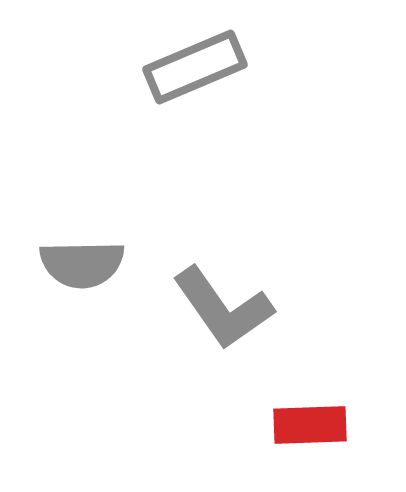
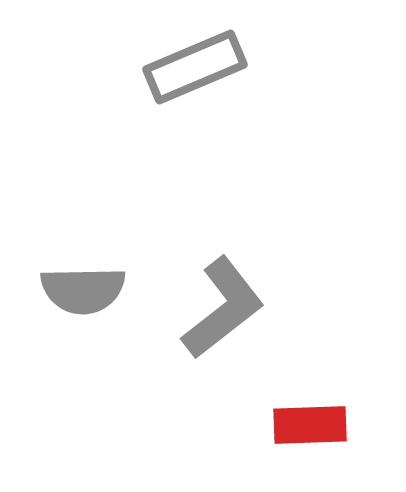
gray semicircle: moved 1 px right, 26 px down
gray L-shape: rotated 93 degrees counterclockwise
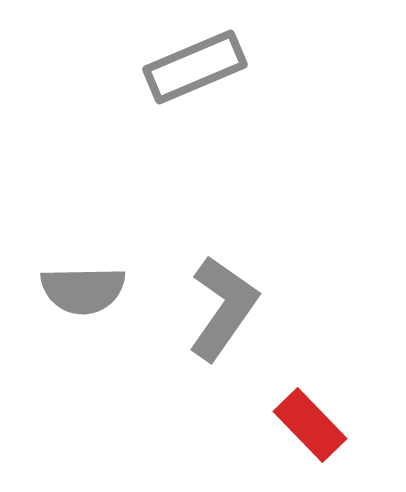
gray L-shape: rotated 17 degrees counterclockwise
red rectangle: rotated 48 degrees clockwise
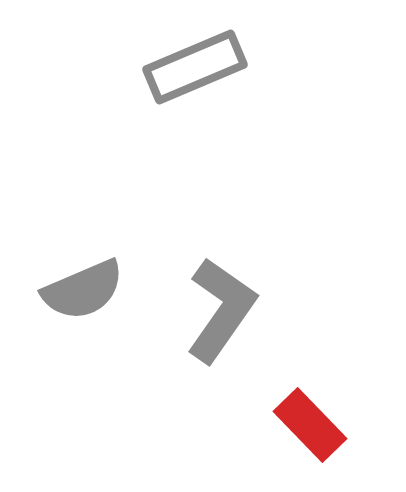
gray semicircle: rotated 22 degrees counterclockwise
gray L-shape: moved 2 px left, 2 px down
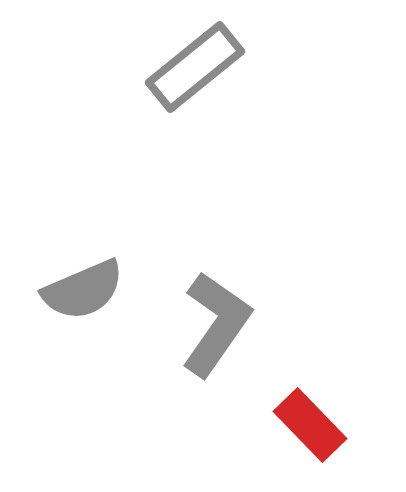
gray rectangle: rotated 16 degrees counterclockwise
gray L-shape: moved 5 px left, 14 px down
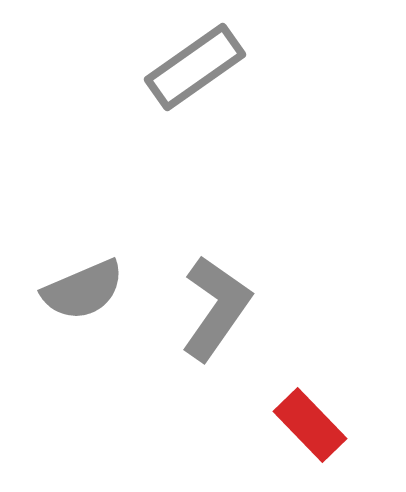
gray rectangle: rotated 4 degrees clockwise
gray L-shape: moved 16 px up
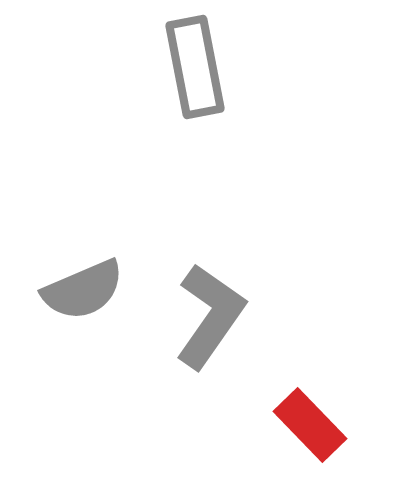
gray rectangle: rotated 66 degrees counterclockwise
gray L-shape: moved 6 px left, 8 px down
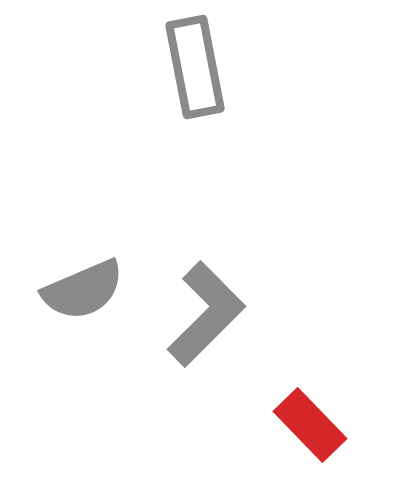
gray L-shape: moved 4 px left, 2 px up; rotated 10 degrees clockwise
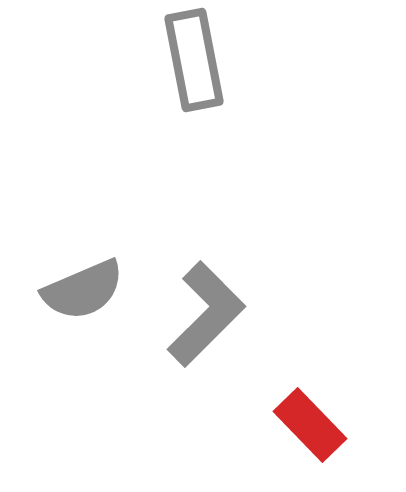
gray rectangle: moved 1 px left, 7 px up
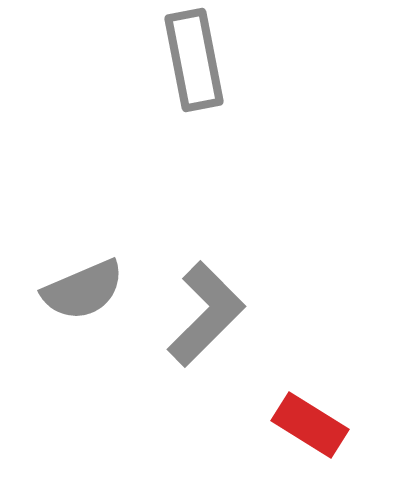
red rectangle: rotated 14 degrees counterclockwise
